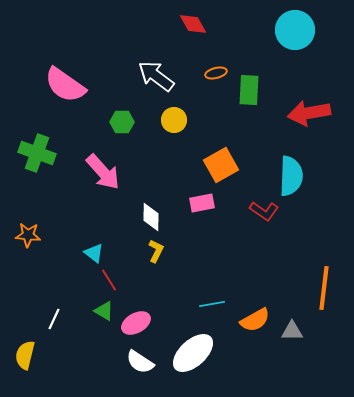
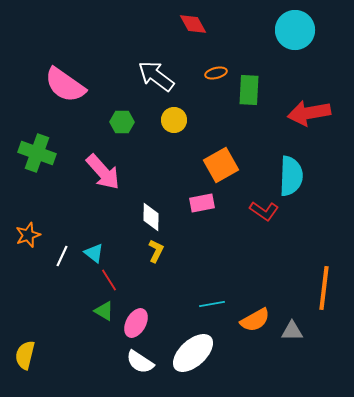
orange star: rotated 25 degrees counterclockwise
white line: moved 8 px right, 63 px up
pink ellipse: rotated 32 degrees counterclockwise
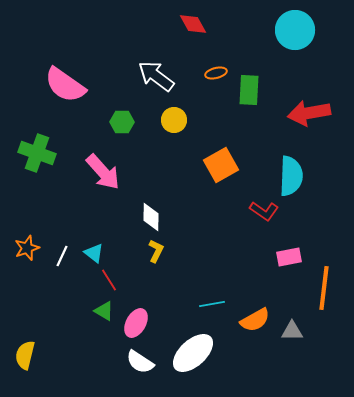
pink rectangle: moved 87 px right, 54 px down
orange star: moved 1 px left, 13 px down
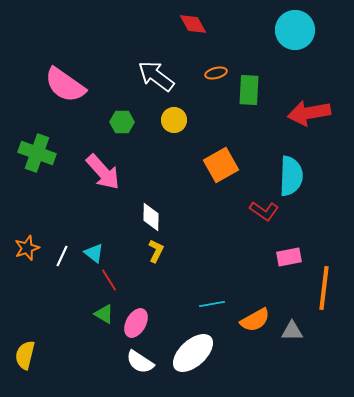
green triangle: moved 3 px down
